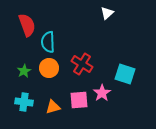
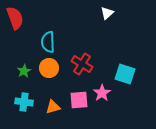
red semicircle: moved 12 px left, 7 px up
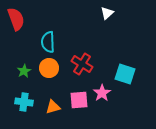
red semicircle: moved 1 px right, 1 px down
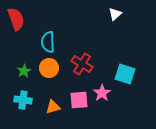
white triangle: moved 8 px right, 1 px down
cyan cross: moved 1 px left, 2 px up
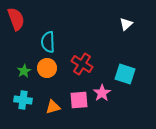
white triangle: moved 11 px right, 10 px down
orange circle: moved 2 px left
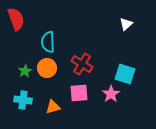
green star: moved 1 px right
pink star: moved 9 px right, 1 px down
pink square: moved 7 px up
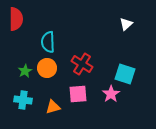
red semicircle: rotated 20 degrees clockwise
pink square: moved 1 px left, 1 px down
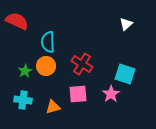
red semicircle: moved 1 px right, 2 px down; rotated 65 degrees counterclockwise
orange circle: moved 1 px left, 2 px up
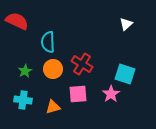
orange circle: moved 7 px right, 3 px down
